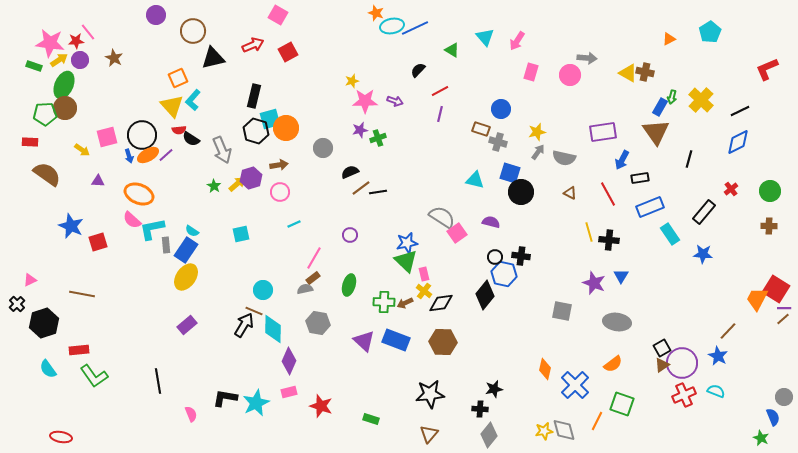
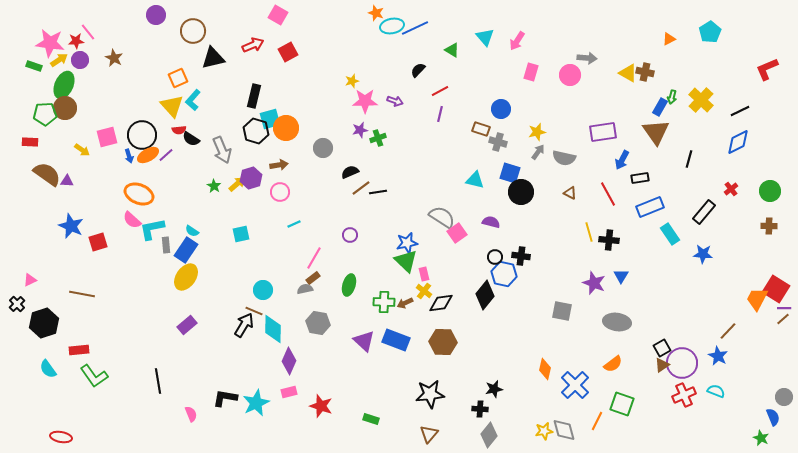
purple triangle at (98, 181): moved 31 px left
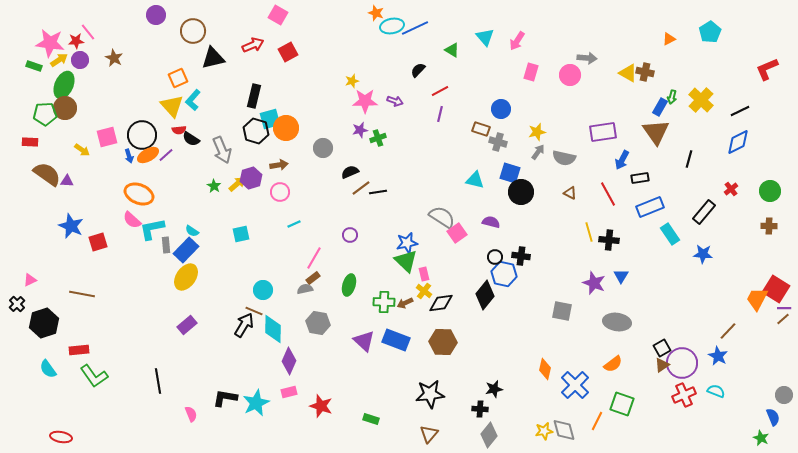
blue rectangle at (186, 250): rotated 10 degrees clockwise
gray circle at (784, 397): moved 2 px up
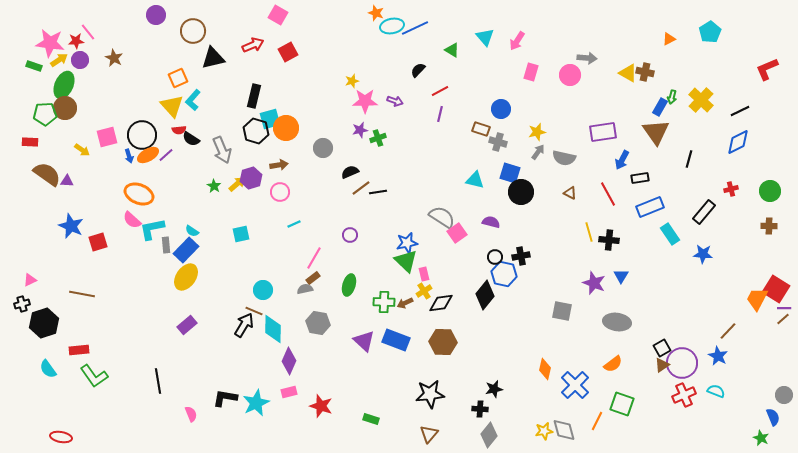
red cross at (731, 189): rotated 24 degrees clockwise
black cross at (521, 256): rotated 18 degrees counterclockwise
yellow cross at (424, 291): rotated 21 degrees clockwise
black cross at (17, 304): moved 5 px right; rotated 28 degrees clockwise
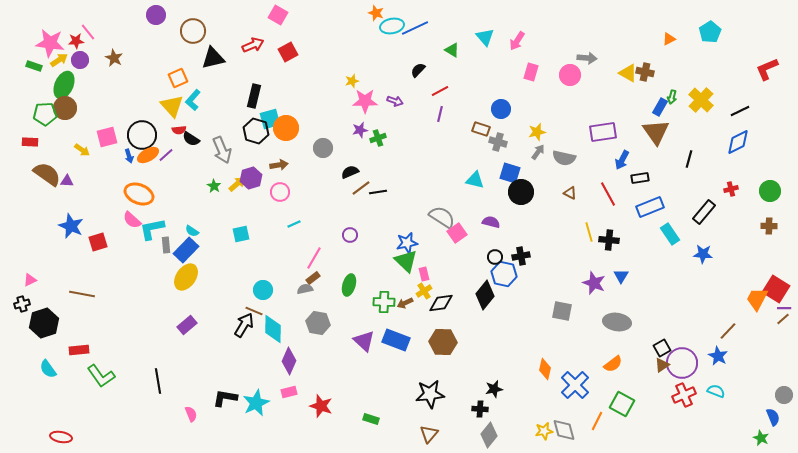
green L-shape at (94, 376): moved 7 px right
green square at (622, 404): rotated 10 degrees clockwise
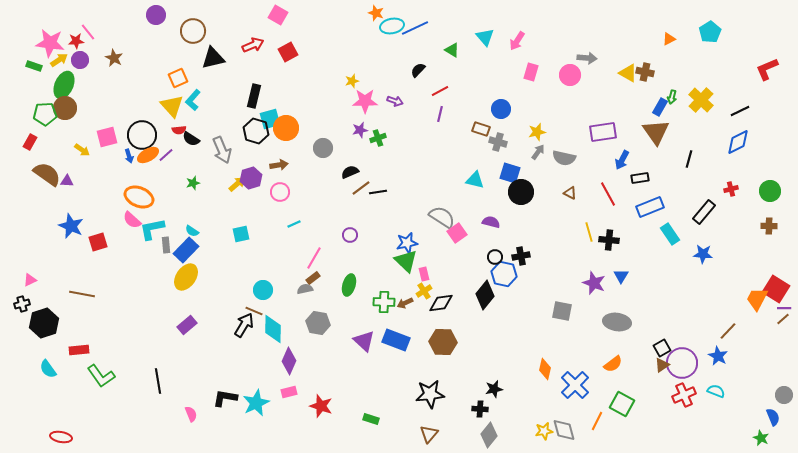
red rectangle at (30, 142): rotated 63 degrees counterclockwise
green star at (214, 186): moved 21 px left, 3 px up; rotated 24 degrees clockwise
orange ellipse at (139, 194): moved 3 px down
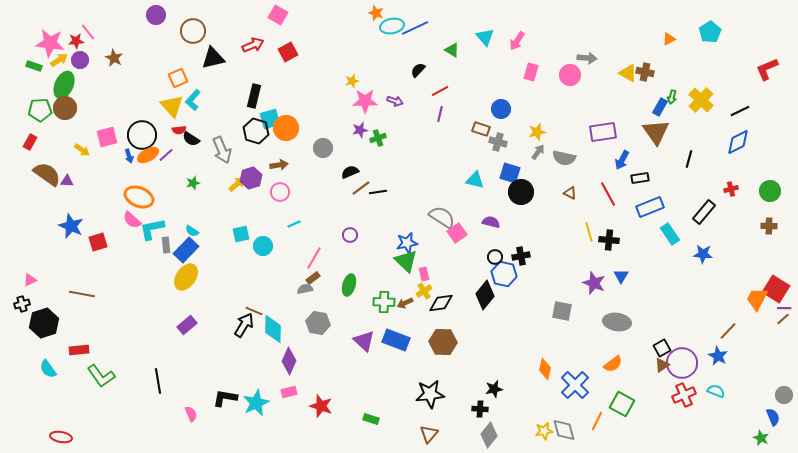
green pentagon at (45, 114): moved 5 px left, 4 px up
cyan circle at (263, 290): moved 44 px up
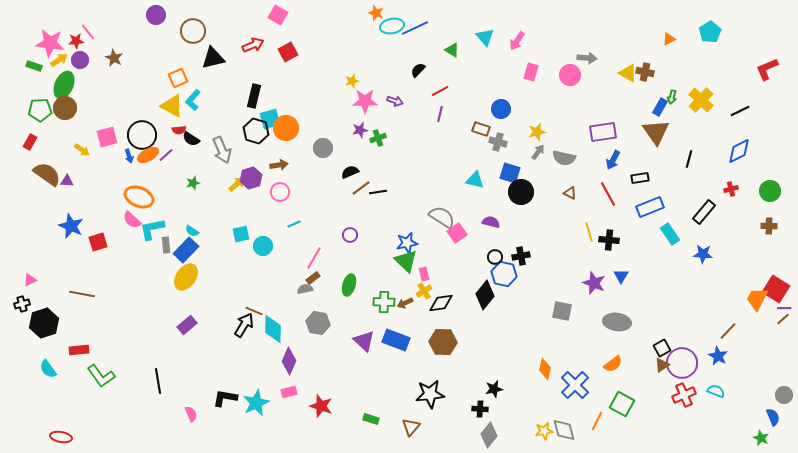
yellow triangle at (172, 106): rotated 20 degrees counterclockwise
blue diamond at (738, 142): moved 1 px right, 9 px down
blue arrow at (622, 160): moved 9 px left
brown triangle at (429, 434): moved 18 px left, 7 px up
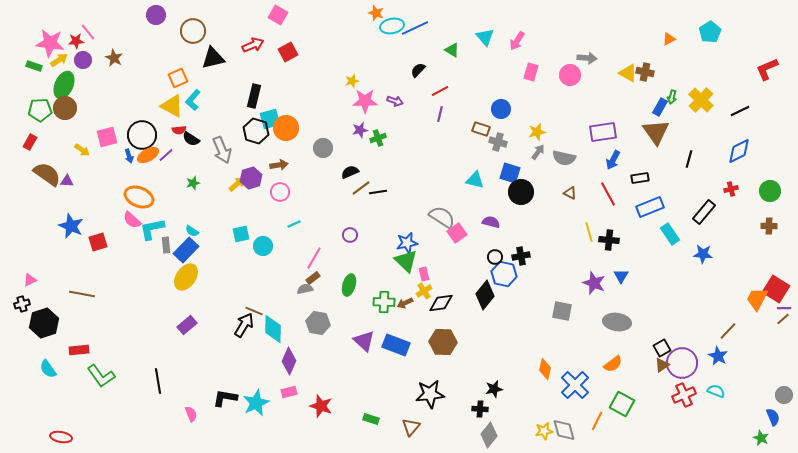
purple circle at (80, 60): moved 3 px right
blue rectangle at (396, 340): moved 5 px down
